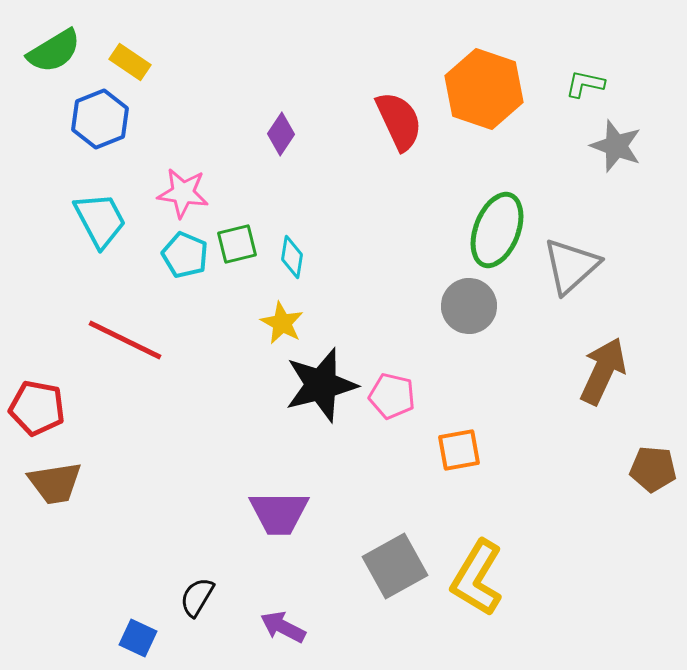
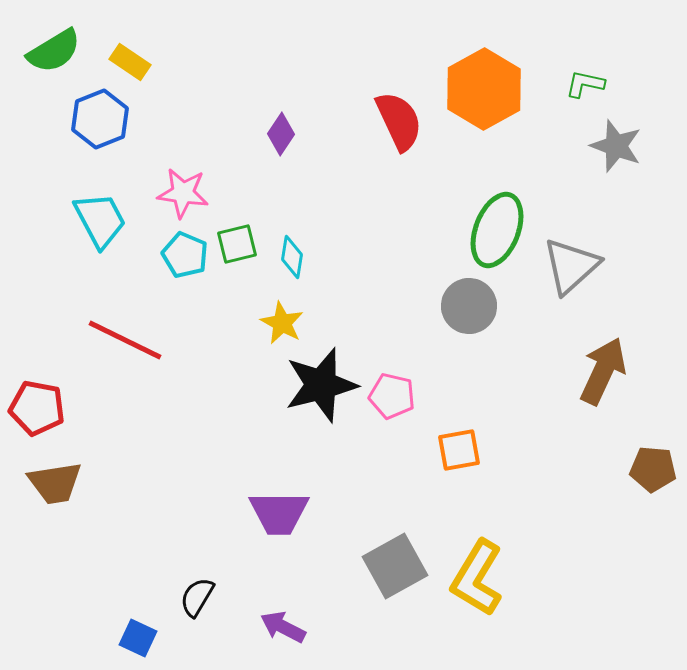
orange hexagon: rotated 12 degrees clockwise
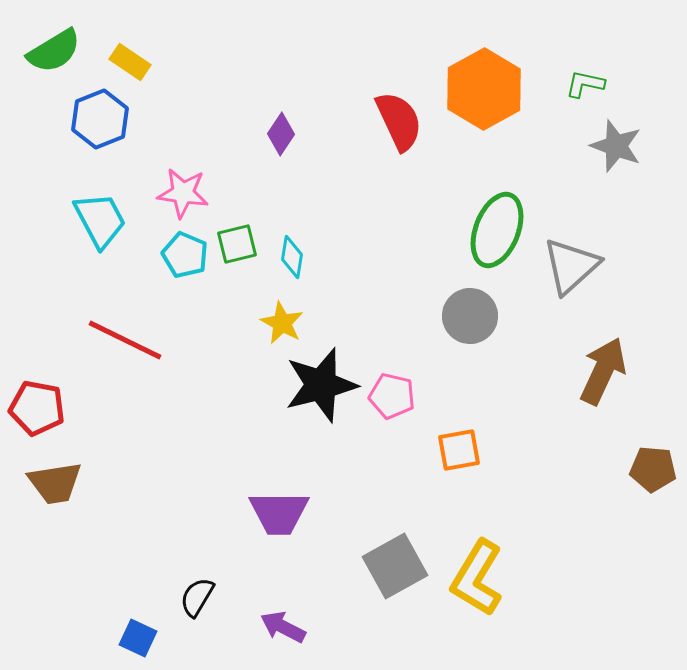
gray circle: moved 1 px right, 10 px down
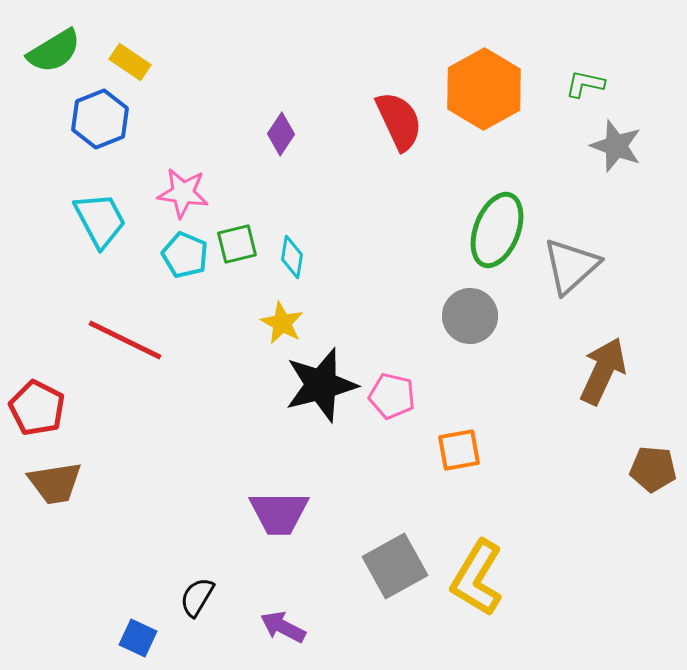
red pentagon: rotated 16 degrees clockwise
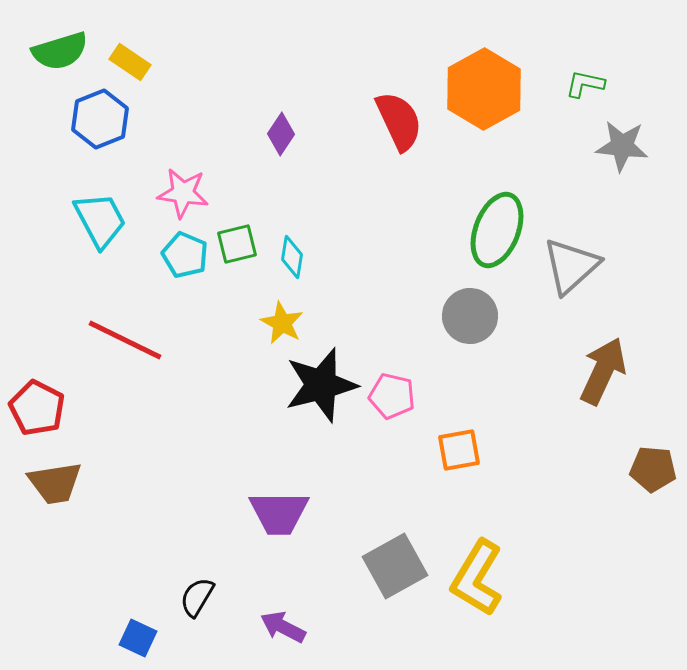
green semicircle: moved 6 px right; rotated 14 degrees clockwise
gray star: moved 6 px right; rotated 14 degrees counterclockwise
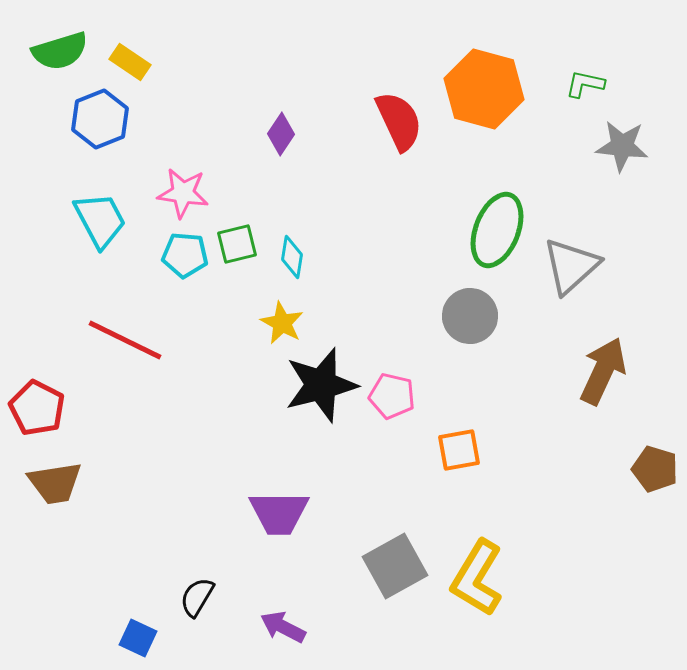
orange hexagon: rotated 16 degrees counterclockwise
cyan pentagon: rotated 18 degrees counterclockwise
brown pentagon: moved 2 px right; rotated 12 degrees clockwise
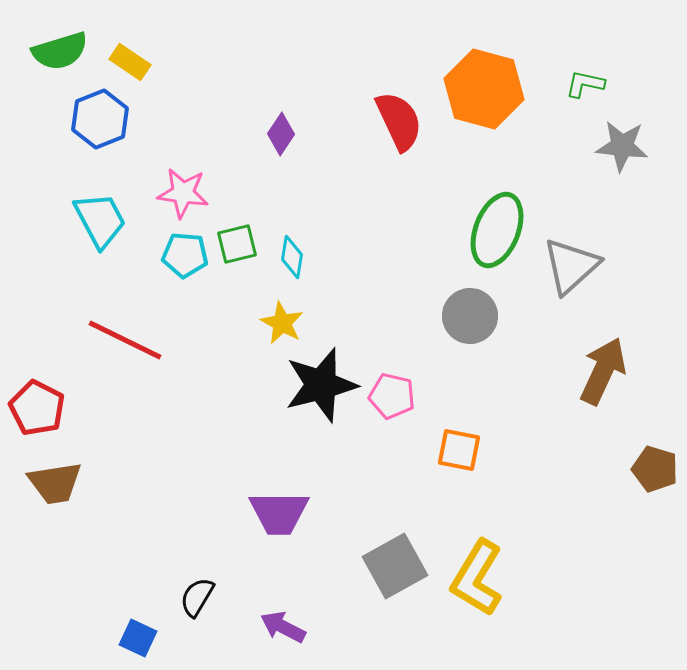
orange square: rotated 21 degrees clockwise
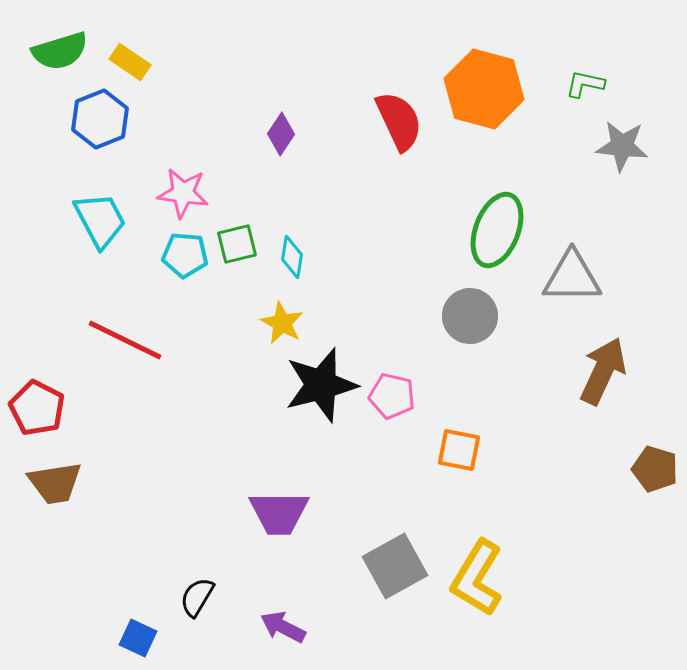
gray triangle: moved 1 px right, 11 px down; rotated 42 degrees clockwise
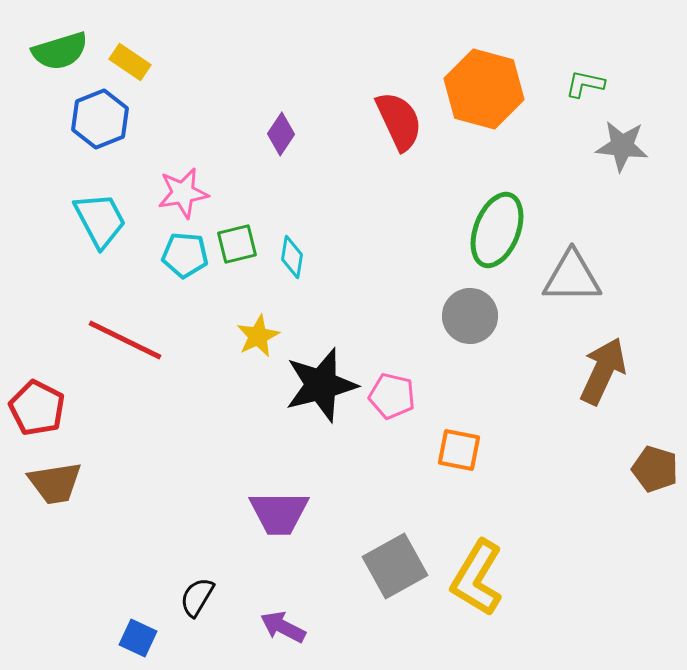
pink star: rotated 18 degrees counterclockwise
yellow star: moved 24 px left, 13 px down; rotated 18 degrees clockwise
